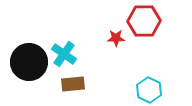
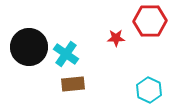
red hexagon: moved 6 px right
cyan cross: moved 2 px right
black circle: moved 15 px up
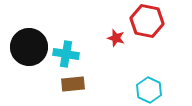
red hexagon: moved 3 px left; rotated 12 degrees clockwise
red star: rotated 18 degrees clockwise
cyan cross: rotated 25 degrees counterclockwise
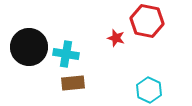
brown rectangle: moved 1 px up
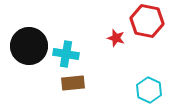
black circle: moved 1 px up
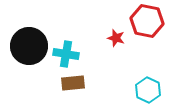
cyan hexagon: moved 1 px left
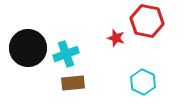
black circle: moved 1 px left, 2 px down
cyan cross: rotated 30 degrees counterclockwise
cyan hexagon: moved 5 px left, 8 px up
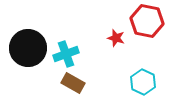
brown rectangle: rotated 35 degrees clockwise
